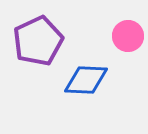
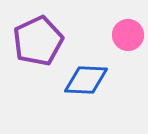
pink circle: moved 1 px up
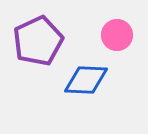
pink circle: moved 11 px left
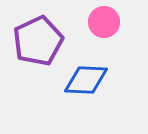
pink circle: moved 13 px left, 13 px up
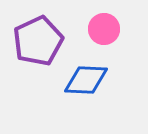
pink circle: moved 7 px down
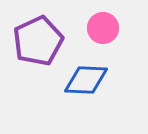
pink circle: moved 1 px left, 1 px up
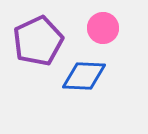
blue diamond: moved 2 px left, 4 px up
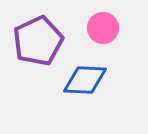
blue diamond: moved 1 px right, 4 px down
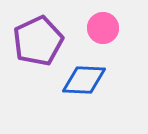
blue diamond: moved 1 px left
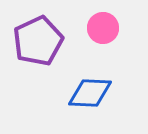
blue diamond: moved 6 px right, 13 px down
